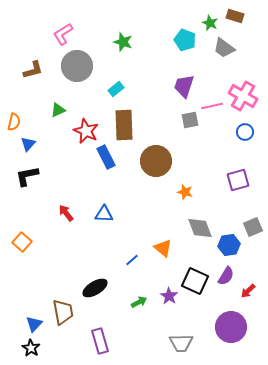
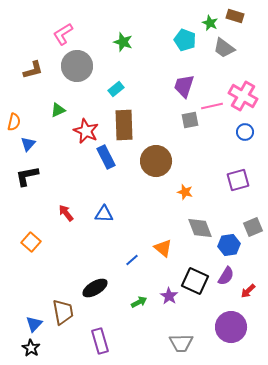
orange square at (22, 242): moved 9 px right
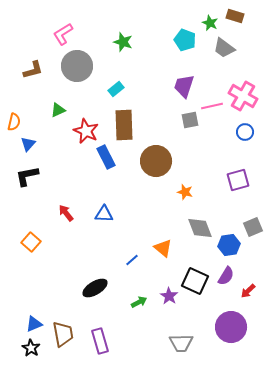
brown trapezoid at (63, 312): moved 22 px down
blue triangle at (34, 324): rotated 24 degrees clockwise
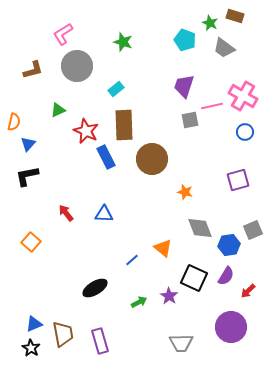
brown circle at (156, 161): moved 4 px left, 2 px up
gray square at (253, 227): moved 3 px down
black square at (195, 281): moved 1 px left, 3 px up
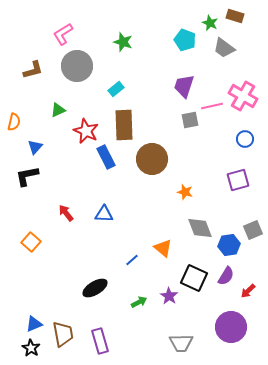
blue circle at (245, 132): moved 7 px down
blue triangle at (28, 144): moved 7 px right, 3 px down
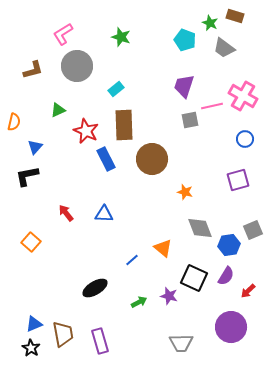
green star at (123, 42): moved 2 px left, 5 px up
blue rectangle at (106, 157): moved 2 px down
purple star at (169, 296): rotated 18 degrees counterclockwise
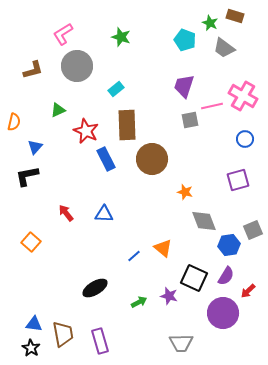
brown rectangle at (124, 125): moved 3 px right
gray diamond at (200, 228): moved 4 px right, 7 px up
blue line at (132, 260): moved 2 px right, 4 px up
blue triangle at (34, 324): rotated 30 degrees clockwise
purple circle at (231, 327): moved 8 px left, 14 px up
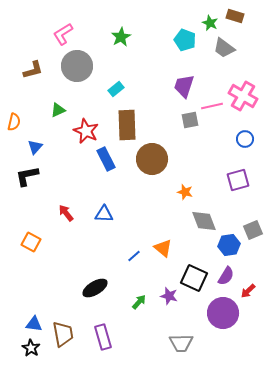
green star at (121, 37): rotated 24 degrees clockwise
orange square at (31, 242): rotated 12 degrees counterclockwise
green arrow at (139, 302): rotated 21 degrees counterclockwise
purple rectangle at (100, 341): moved 3 px right, 4 px up
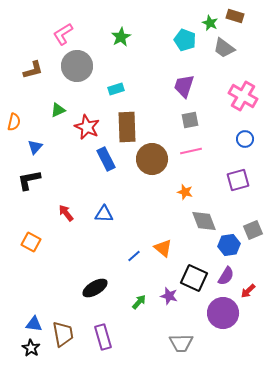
cyan rectangle at (116, 89): rotated 21 degrees clockwise
pink line at (212, 106): moved 21 px left, 45 px down
brown rectangle at (127, 125): moved 2 px down
red star at (86, 131): moved 1 px right, 4 px up
black L-shape at (27, 176): moved 2 px right, 4 px down
